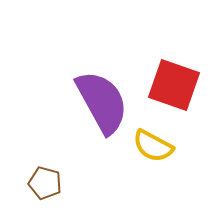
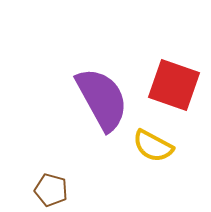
purple semicircle: moved 3 px up
brown pentagon: moved 6 px right, 7 px down
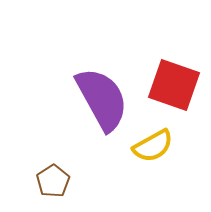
yellow semicircle: rotated 57 degrees counterclockwise
brown pentagon: moved 2 px right, 9 px up; rotated 24 degrees clockwise
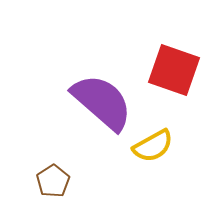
red square: moved 15 px up
purple semicircle: moved 3 px down; rotated 20 degrees counterclockwise
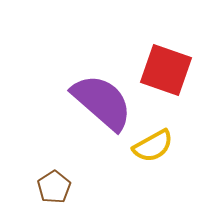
red square: moved 8 px left
brown pentagon: moved 1 px right, 6 px down
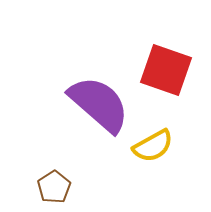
purple semicircle: moved 3 px left, 2 px down
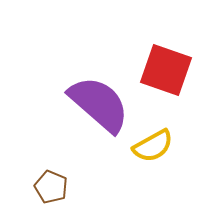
brown pentagon: moved 3 px left; rotated 16 degrees counterclockwise
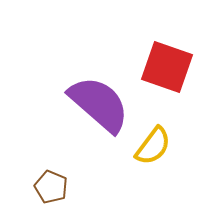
red square: moved 1 px right, 3 px up
yellow semicircle: rotated 24 degrees counterclockwise
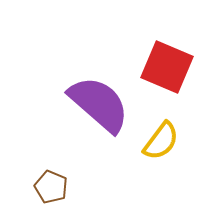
red square: rotated 4 degrees clockwise
yellow semicircle: moved 8 px right, 5 px up
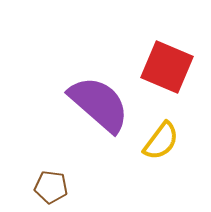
brown pentagon: rotated 16 degrees counterclockwise
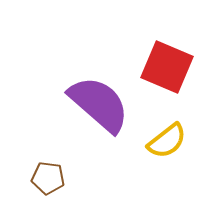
yellow semicircle: moved 6 px right; rotated 15 degrees clockwise
brown pentagon: moved 3 px left, 9 px up
